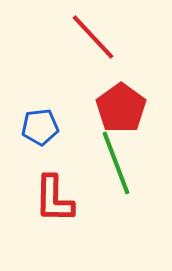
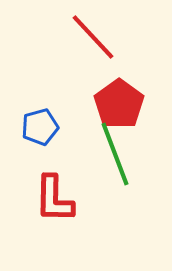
red pentagon: moved 2 px left, 4 px up
blue pentagon: rotated 9 degrees counterclockwise
green line: moved 1 px left, 9 px up
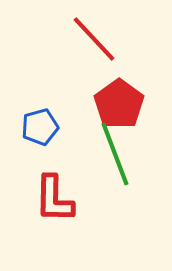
red line: moved 1 px right, 2 px down
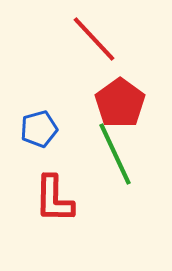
red pentagon: moved 1 px right, 1 px up
blue pentagon: moved 1 px left, 2 px down
green line: rotated 4 degrees counterclockwise
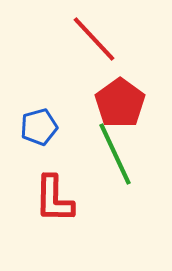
blue pentagon: moved 2 px up
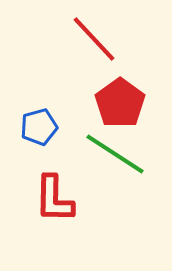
green line: rotated 32 degrees counterclockwise
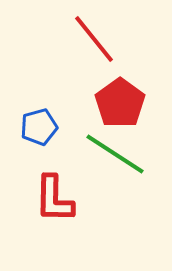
red line: rotated 4 degrees clockwise
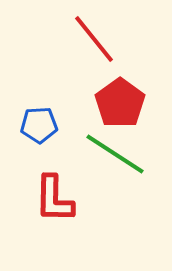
blue pentagon: moved 2 px up; rotated 12 degrees clockwise
